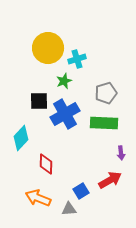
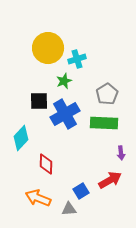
gray pentagon: moved 1 px right, 1 px down; rotated 15 degrees counterclockwise
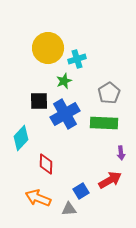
gray pentagon: moved 2 px right, 1 px up
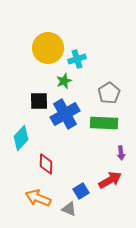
gray triangle: rotated 28 degrees clockwise
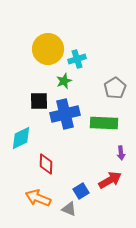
yellow circle: moved 1 px down
gray pentagon: moved 6 px right, 5 px up
blue cross: rotated 16 degrees clockwise
cyan diamond: rotated 20 degrees clockwise
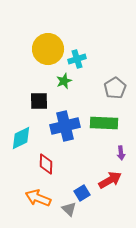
blue cross: moved 12 px down
blue square: moved 1 px right, 2 px down
gray triangle: rotated 21 degrees clockwise
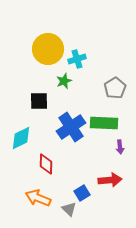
blue cross: moved 6 px right, 1 px down; rotated 20 degrees counterclockwise
purple arrow: moved 1 px left, 6 px up
red arrow: rotated 25 degrees clockwise
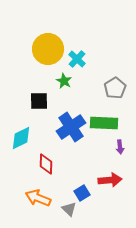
cyan cross: rotated 30 degrees counterclockwise
green star: rotated 21 degrees counterclockwise
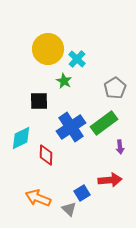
green rectangle: rotated 40 degrees counterclockwise
red diamond: moved 9 px up
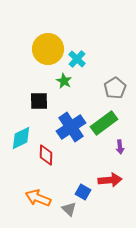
blue square: moved 1 px right, 1 px up; rotated 28 degrees counterclockwise
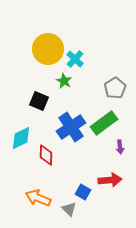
cyan cross: moved 2 px left
black square: rotated 24 degrees clockwise
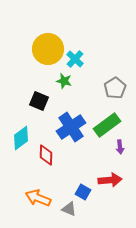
green star: rotated 14 degrees counterclockwise
green rectangle: moved 3 px right, 2 px down
cyan diamond: rotated 10 degrees counterclockwise
gray triangle: rotated 21 degrees counterclockwise
